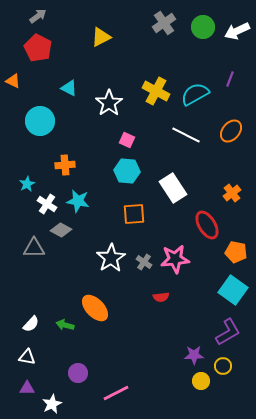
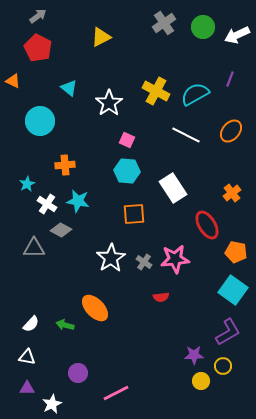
white arrow at (237, 31): moved 4 px down
cyan triangle at (69, 88): rotated 12 degrees clockwise
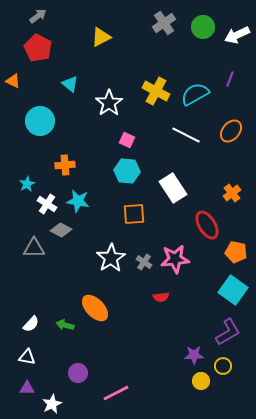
cyan triangle at (69, 88): moved 1 px right, 4 px up
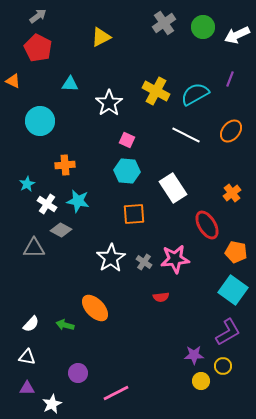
cyan triangle at (70, 84): rotated 36 degrees counterclockwise
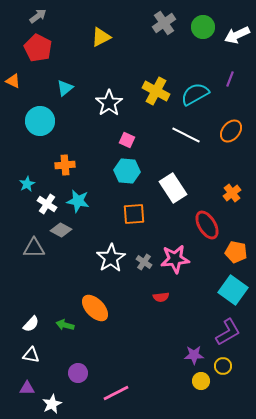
cyan triangle at (70, 84): moved 5 px left, 4 px down; rotated 42 degrees counterclockwise
white triangle at (27, 357): moved 4 px right, 2 px up
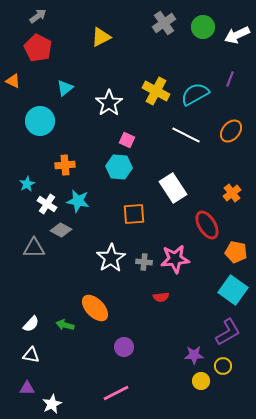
cyan hexagon at (127, 171): moved 8 px left, 4 px up
gray cross at (144, 262): rotated 28 degrees counterclockwise
purple circle at (78, 373): moved 46 px right, 26 px up
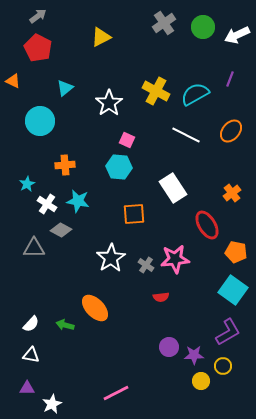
gray cross at (144, 262): moved 2 px right, 3 px down; rotated 28 degrees clockwise
purple circle at (124, 347): moved 45 px right
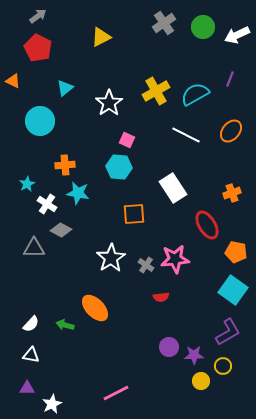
yellow cross at (156, 91): rotated 32 degrees clockwise
orange cross at (232, 193): rotated 18 degrees clockwise
cyan star at (78, 201): moved 8 px up
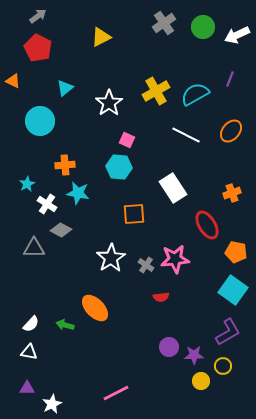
white triangle at (31, 355): moved 2 px left, 3 px up
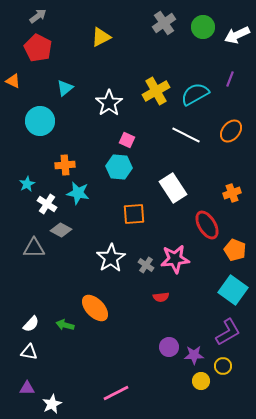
orange pentagon at (236, 252): moved 1 px left, 2 px up; rotated 10 degrees clockwise
